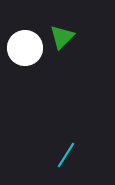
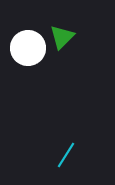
white circle: moved 3 px right
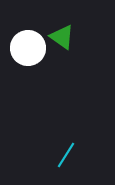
green triangle: rotated 40 degrees counterclockwise
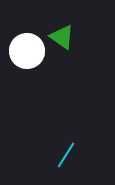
white circle: moved 1 px left, 3 px down
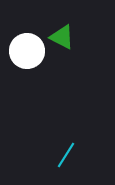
green triangle: rotated 8 degrees counterclockwise
